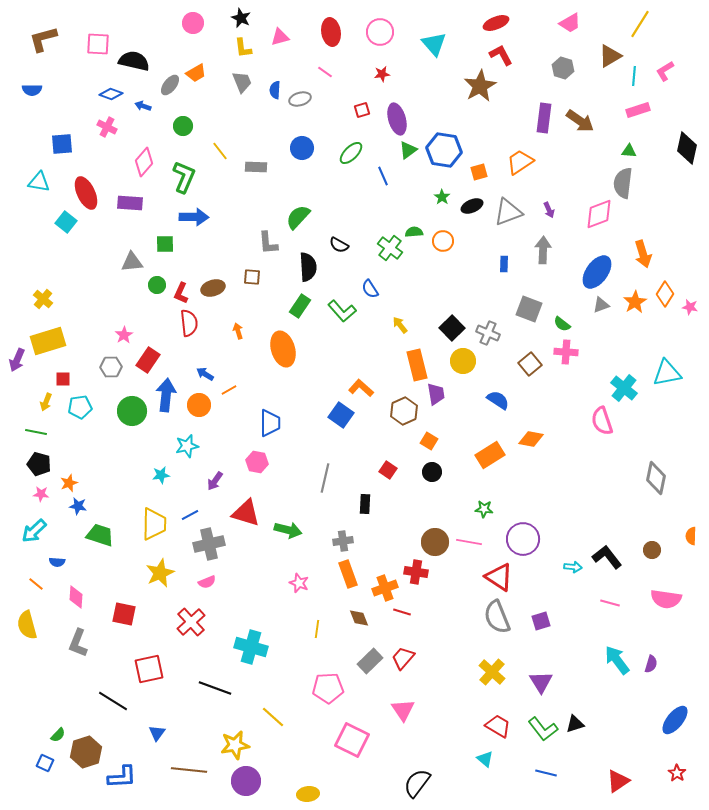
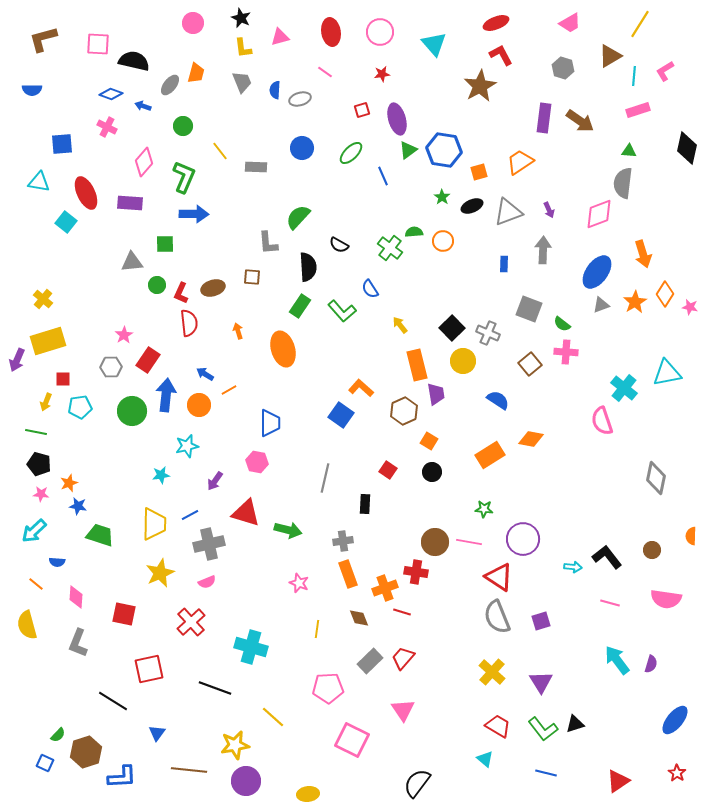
orange trapezoid at (196, 73): rotated 45 degrees counterclockwise
blue arrow at (194, 217): moved 3 px up
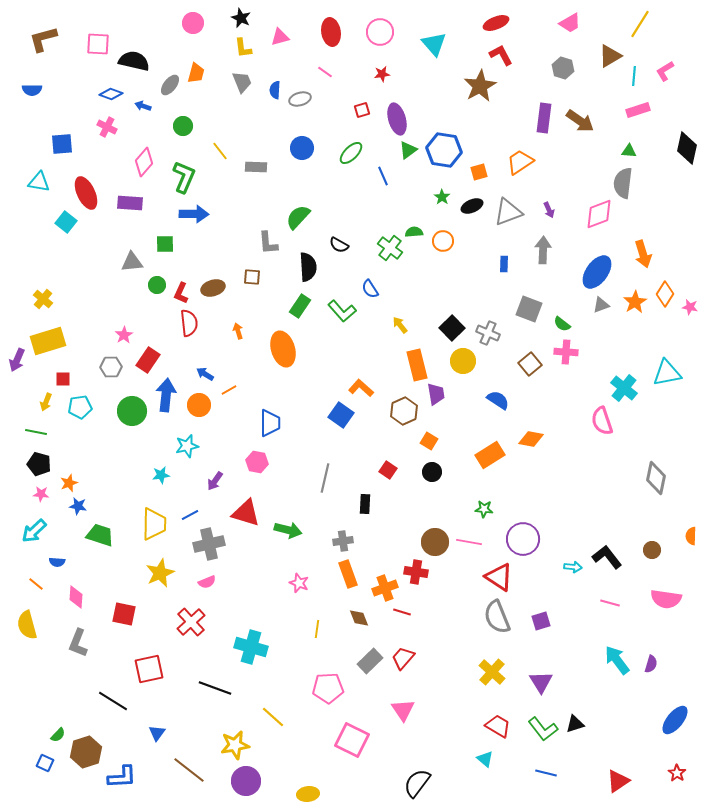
brown line at (189, 770): rotated 32 degrees clockwise
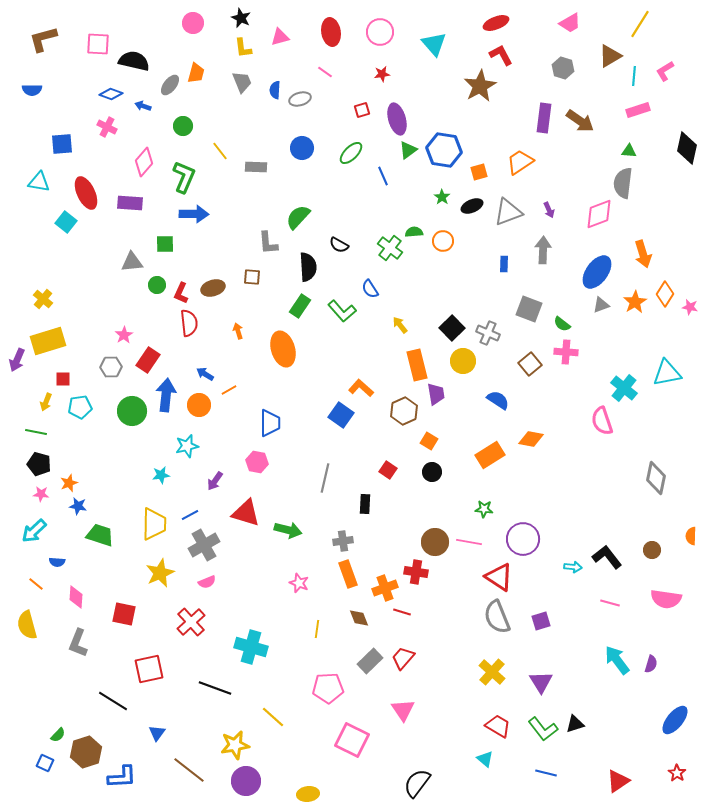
gray cross at (209, 544): moved 5 px left, 1 px down; rotated 16 degrees counterclockwise
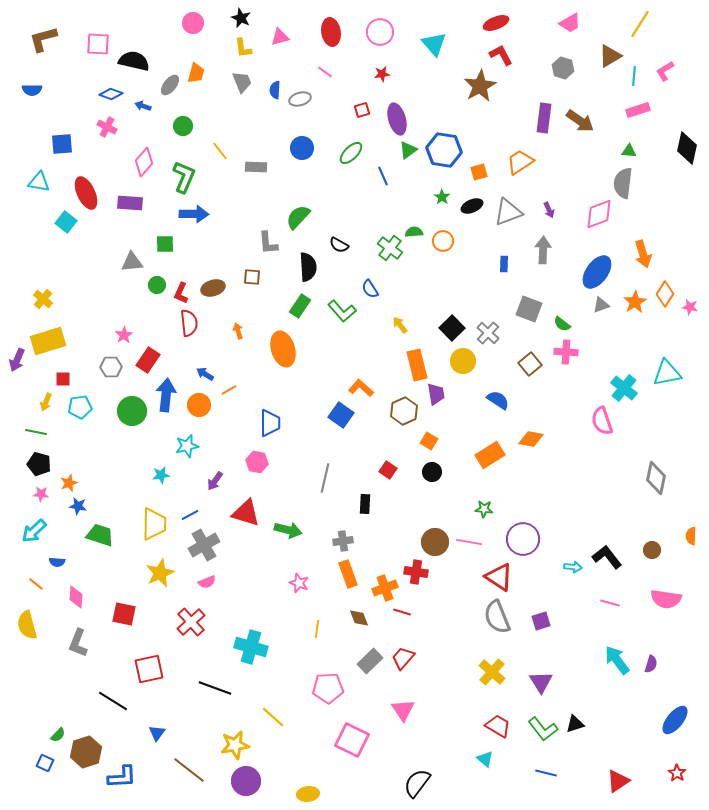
gray cross at (488, 333): rotated 20 degrees clockwise
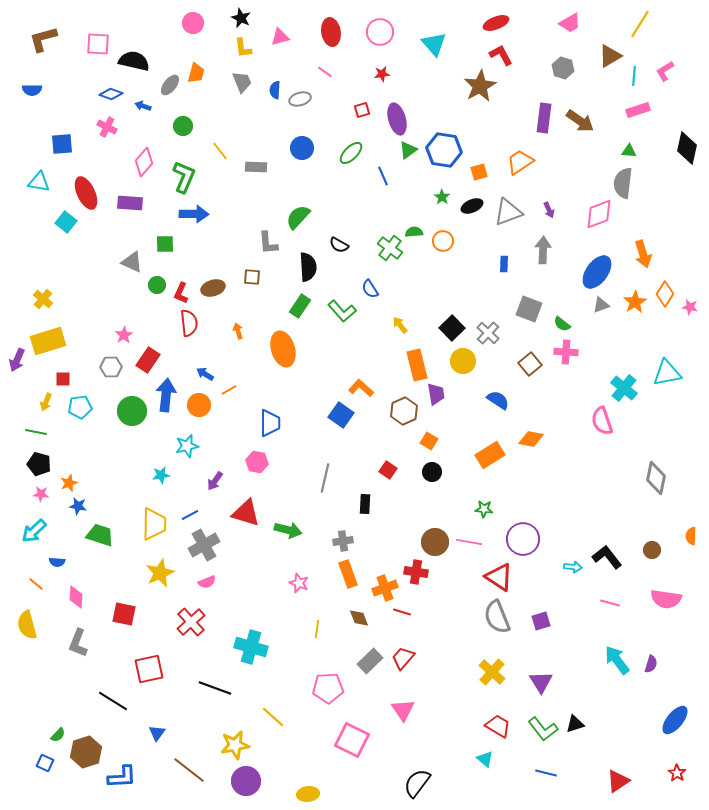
gray triangle at (132, 262): rotated 30 degrees clockwise
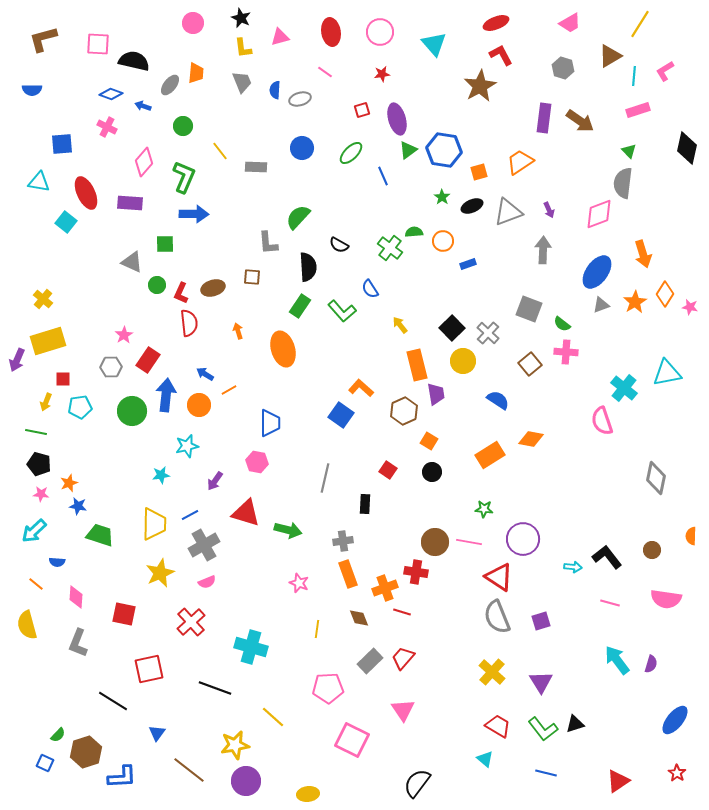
orange trapezoid at (196, 73): rotated 10 degrees counterclockwise
green triangle at (629, 151): rotated 42 degrees clockwise
blue rectangle at (504, 264): moved 36 px left; rotated 70 degrees clockwise
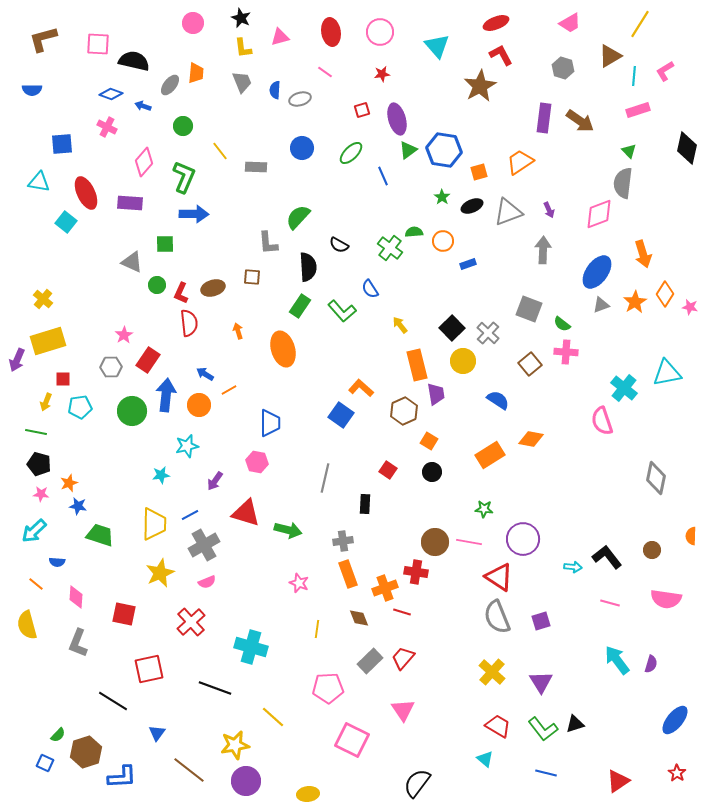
cyan triangle at (434, 44): moved 3 px right, 2 px down
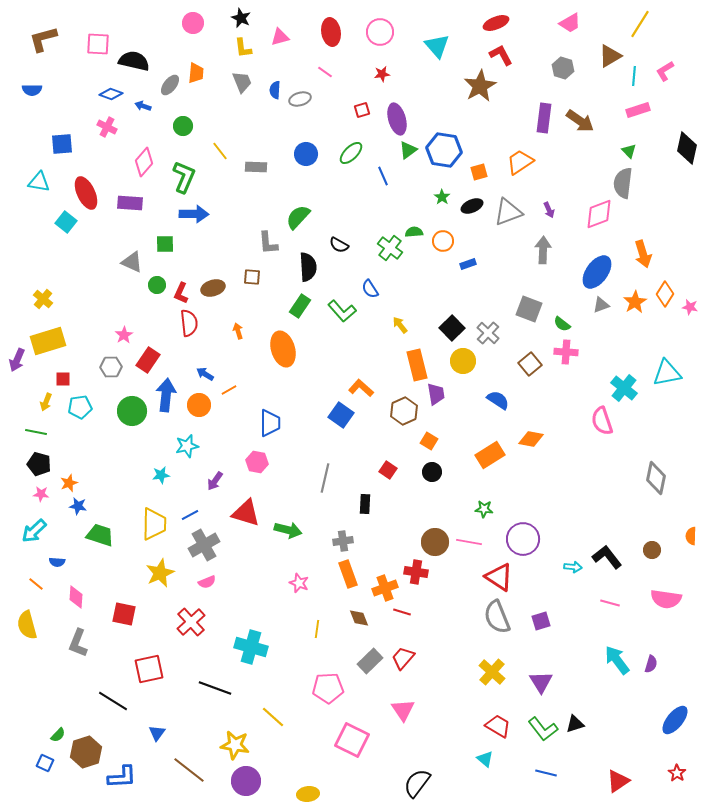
blue circle at (302, 148): moved 4 px right, 6 px down
yellow star at (235, 745): rotated 20 degrees clockwise
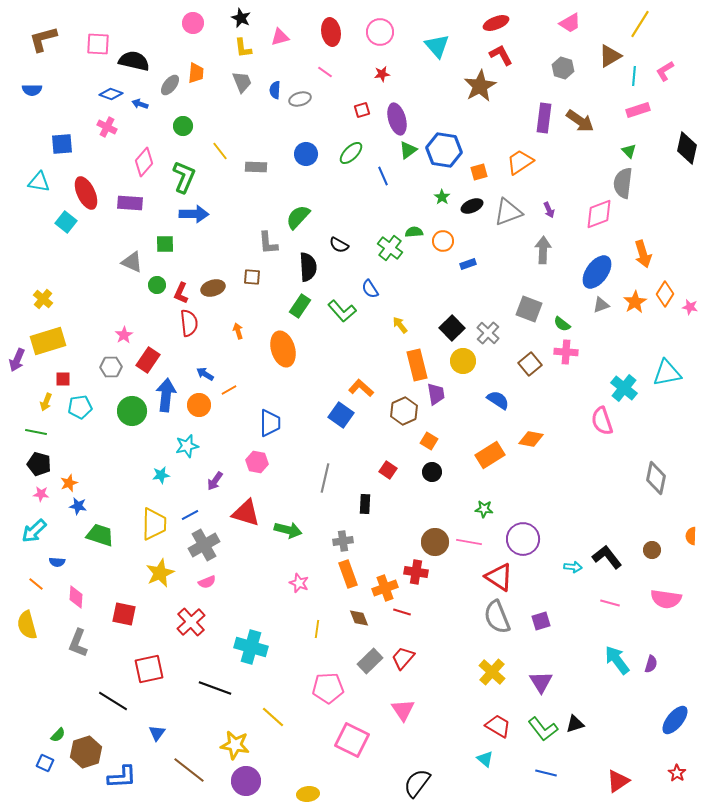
blue arrow at (143, 106): moved 3 px left, 2 px up
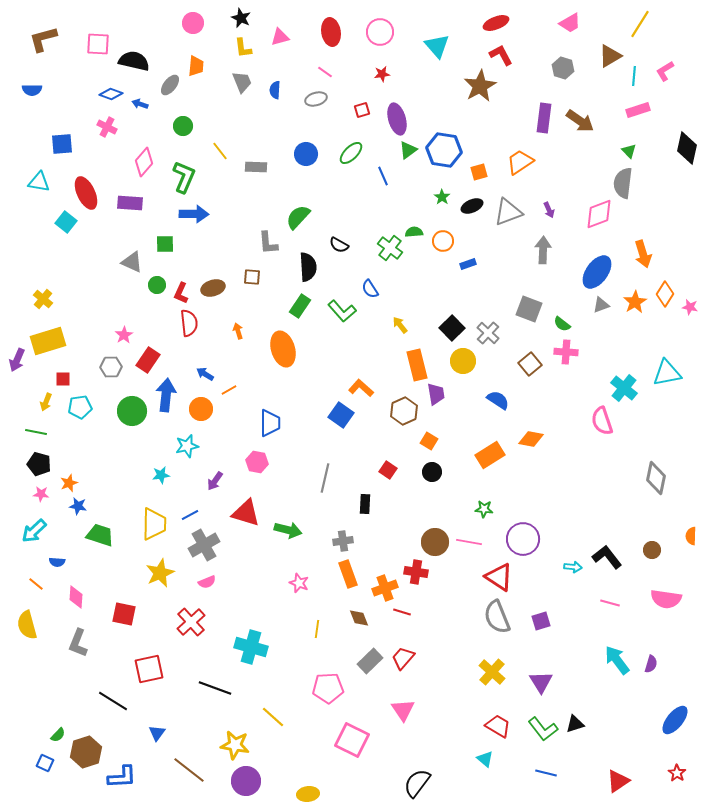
orange trapezoid at (196, 73): moved 7 px up
gray ellipse at (300, 99): moved 16 px right
orange circle at (199, 405): moved 2 px right, 4 px down
